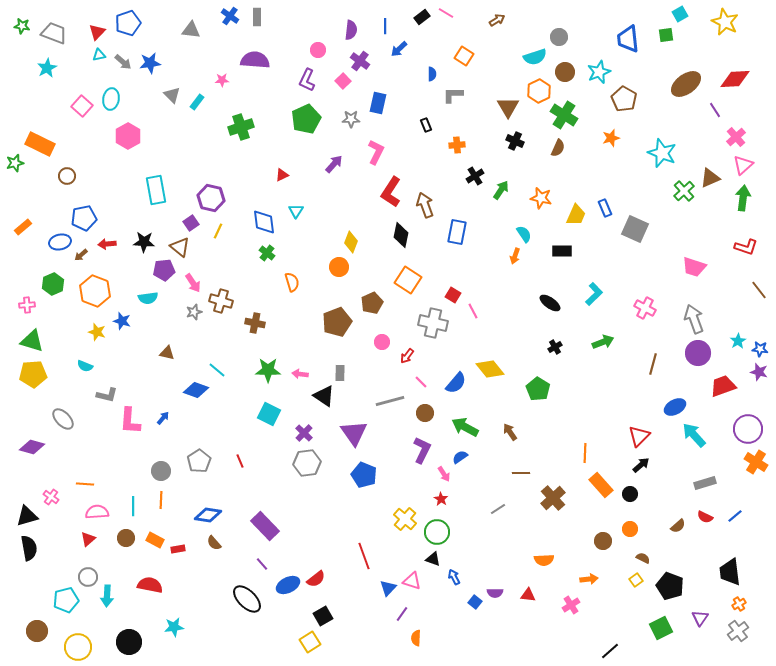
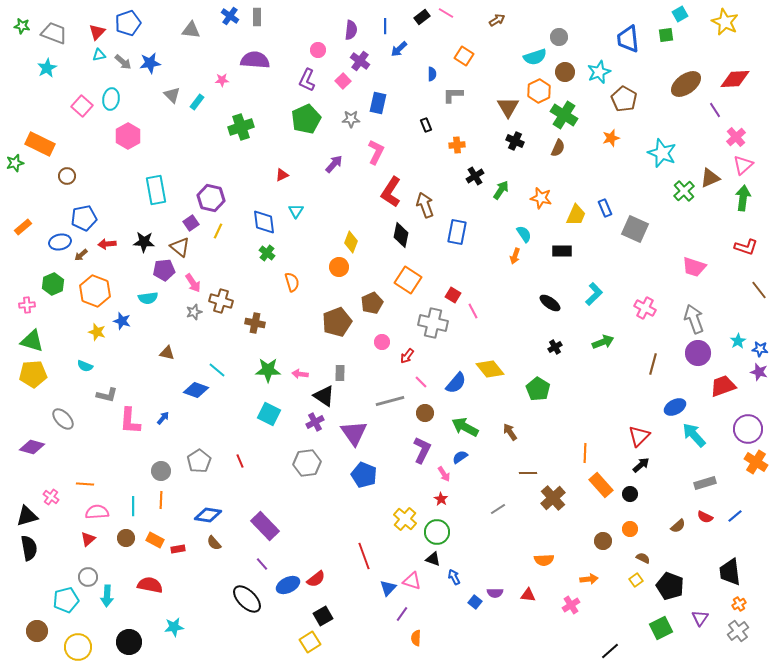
purple cross at (304, 433): moved 11 px right, 11 px up; rotated 18 degrees clockwise
brown line at (521, 473): moved 7 px right
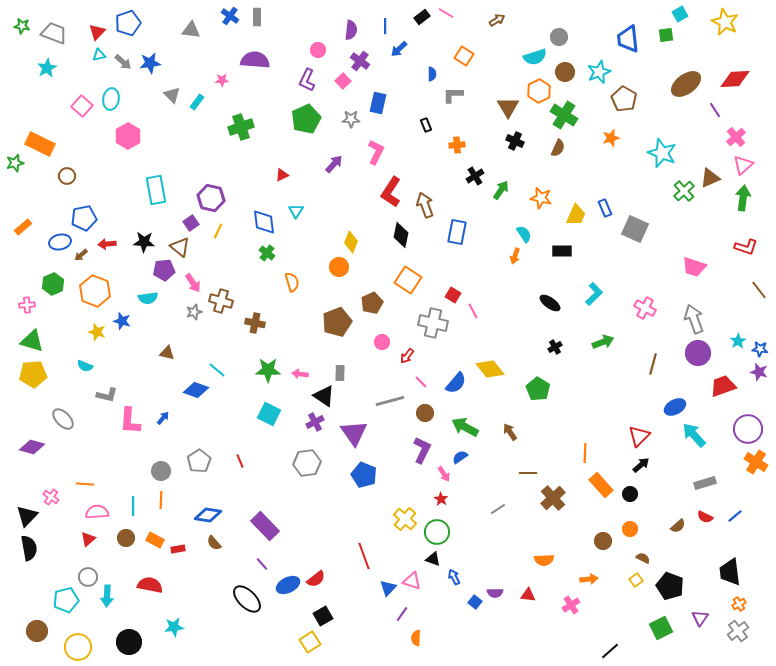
black triangle at (27, 516): rotated 30 degrees counterclockwise
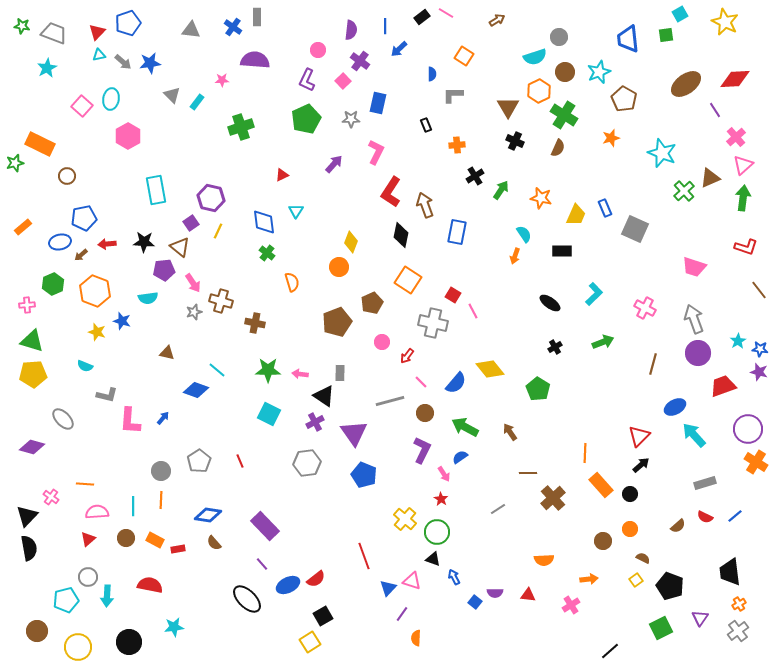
blue cross at (230, 16): moved 3 px right, 11 px down
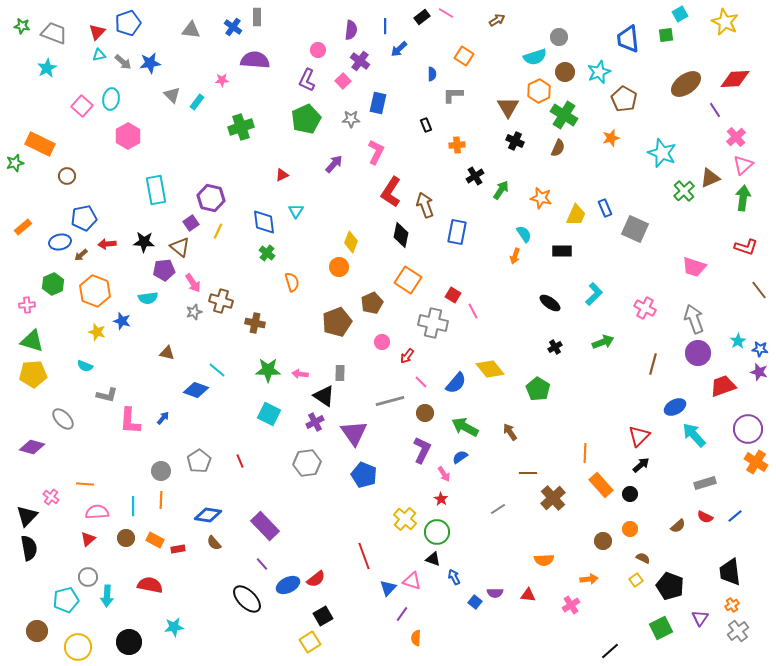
orange cross at (739, 604): moved 7 px left, 1 px down
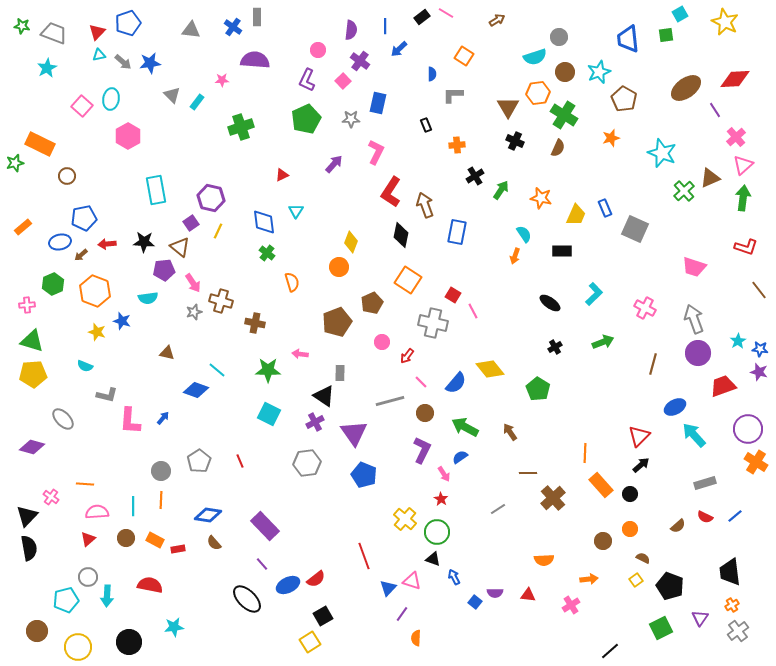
brown ellipse at (686, 84): moved 4 px down
orange hexagon at (539, 91): moved 1 px left, 2 px down; rotated 20 degrees clockwise
pink arrow at (300, 374): moved 20 px up
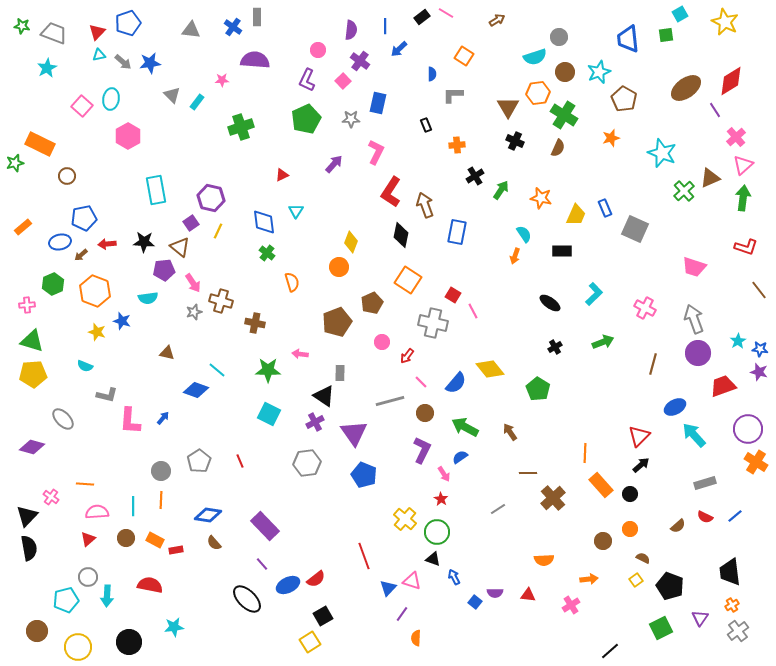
red diamond at (735, 79): moved 4 px left, 2 px down; rotated 28 degrees counterclockwise
red rectangle at (178, 549): moved 2 px left, 1 px down
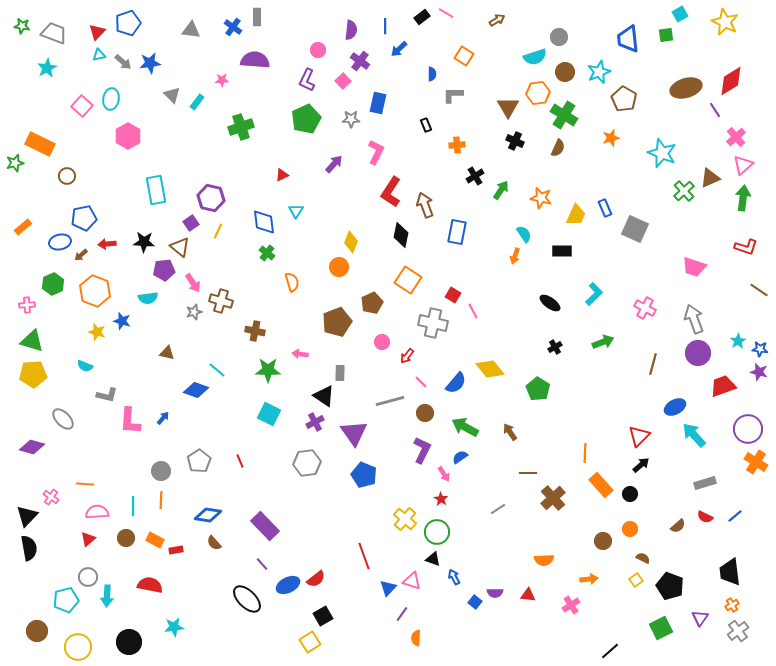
brown ellipse at (686, 88): rotated 20 degrees clockwise
brown line at (759, 290): rotated 18 degrees counterclockwise
brown cross at (255, 323): moved 8 px down
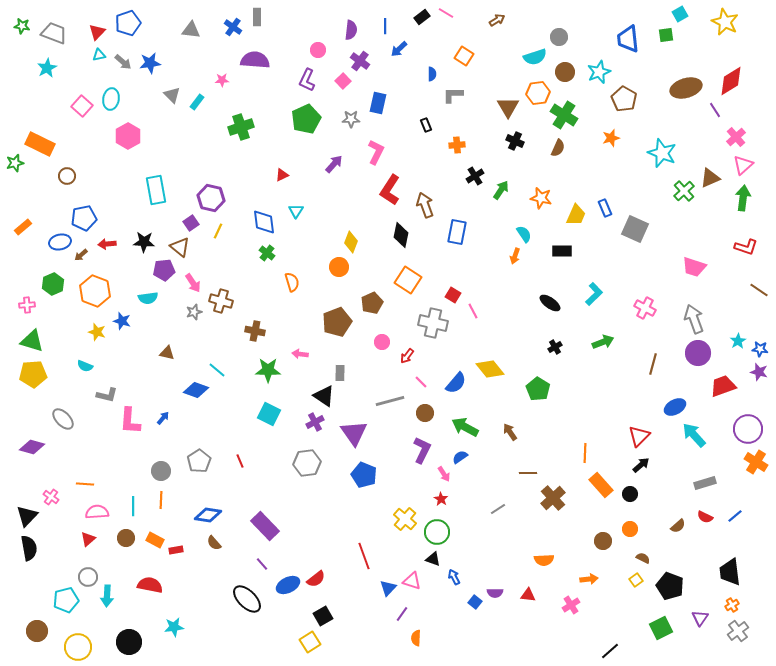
red L-shape at (391, 192): moved 1 px left, 2 px up
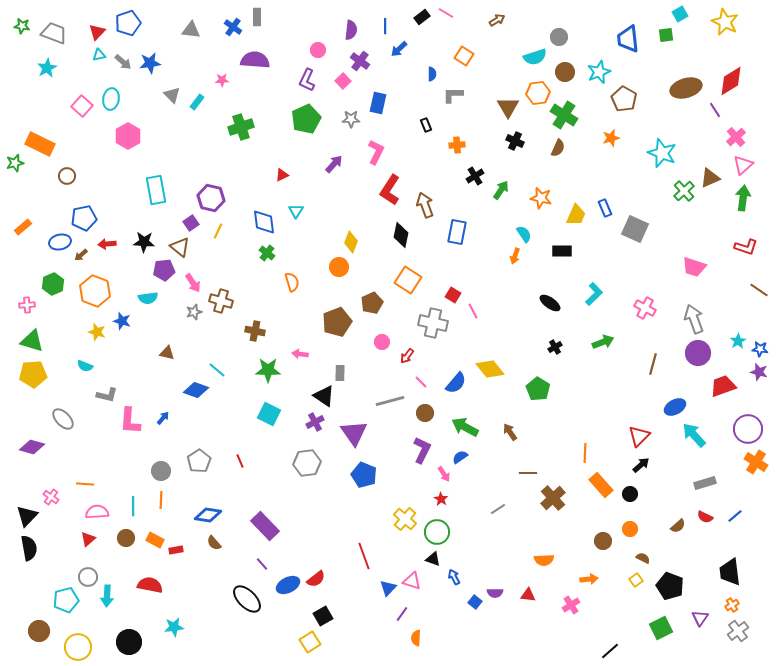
brown circle at (37, 631): moved 2 px right
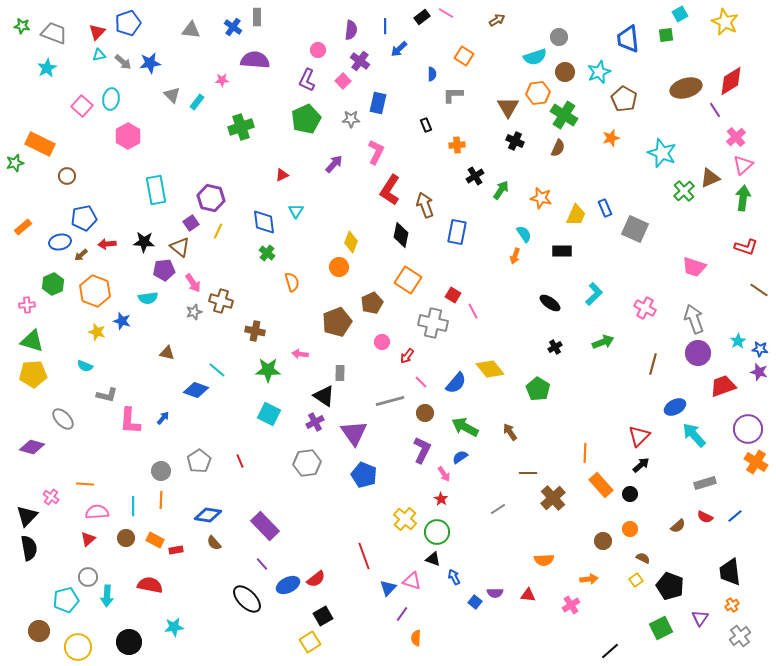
gray cross at (738, 631): moved 2 px right, 5 px down
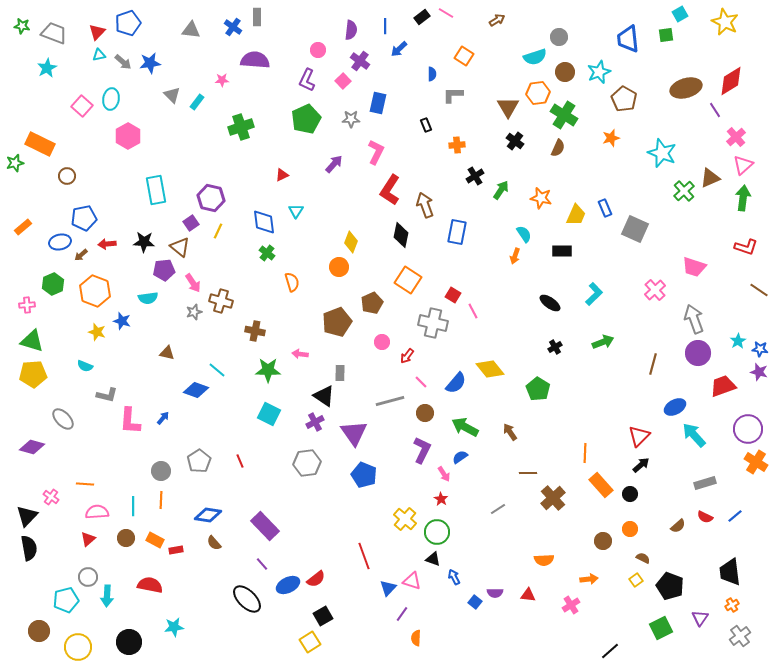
black cross at (515, 141): rotated 12 degrees clockwise
pink cross at (645, 308): moved 10 px right, 18 px up; rotated 20 degrees clockwise
